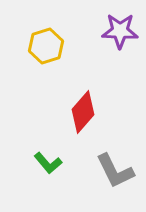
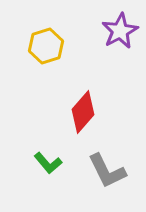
purple star: rotated 30 degrees counterclockwise
gray L-shape: moved 8 px left
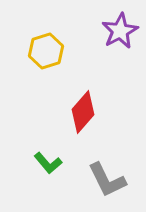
yellow hexagon: moved 5 px down
gray L-shape: moved 9 px down
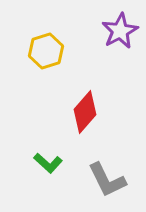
red diamond: moved 2 px right
green L-shape: rotated 8 degrees counterclockwise
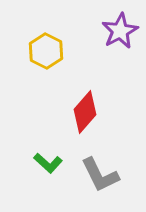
yellow hexagon: rotated 16 degrees counterclockwise
gray L-shape: moved 7 px left, 5 px up
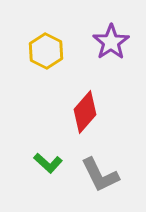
purple star: moved 9 px left, 11 px down; rotated 6 degrees counterclockwise
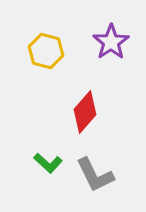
yellow hexagon: rotated 12 degrees counterclockwise
gray L-shape: moved 5 px left
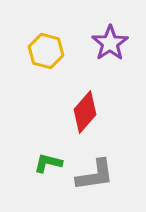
purple star: moved 1 px left, 1 px down
green L-shape: rotated 152 degrees clockwise
gray L-shape: rotated 72 degrees counterclockwise
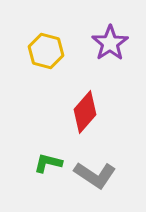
gray L-shape: rotated 42 degrees clockwise
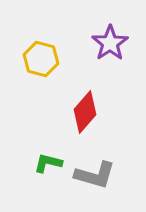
yellow hexagon: moved 5 px left, 8 px down
gray L-shape: rotated 18 degrees counterclockwise
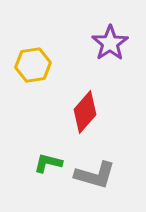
yellow hexagon: moved 8 px left, 6 px down; rotated 24 degrees counterclockwise
